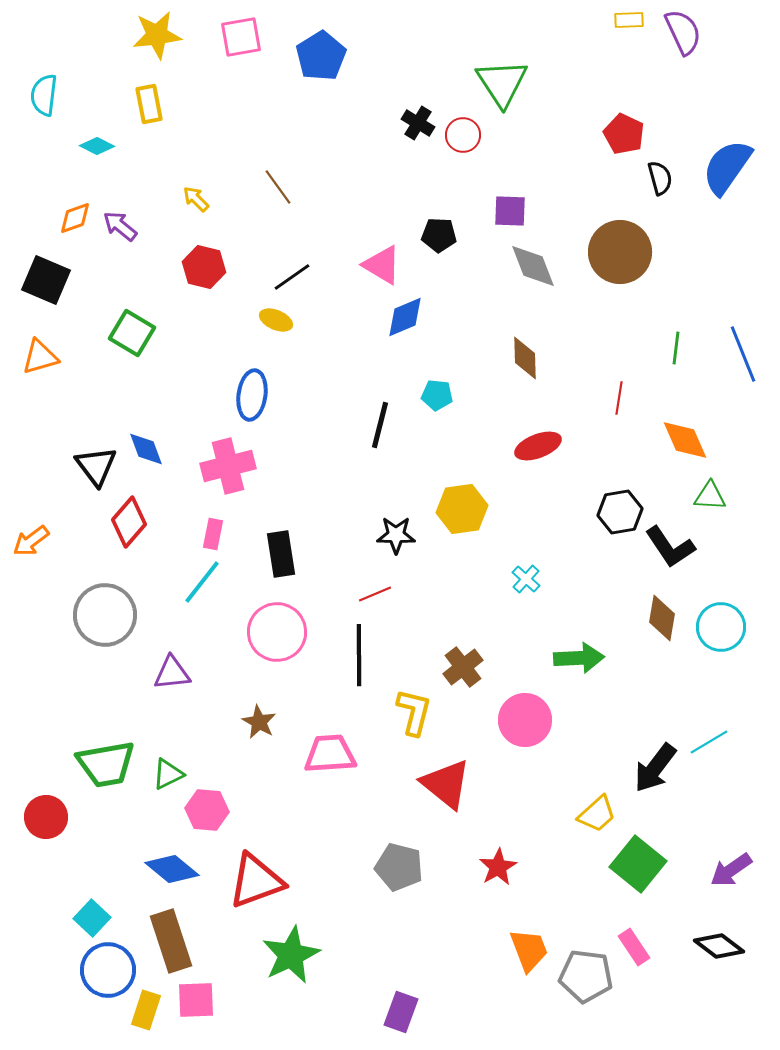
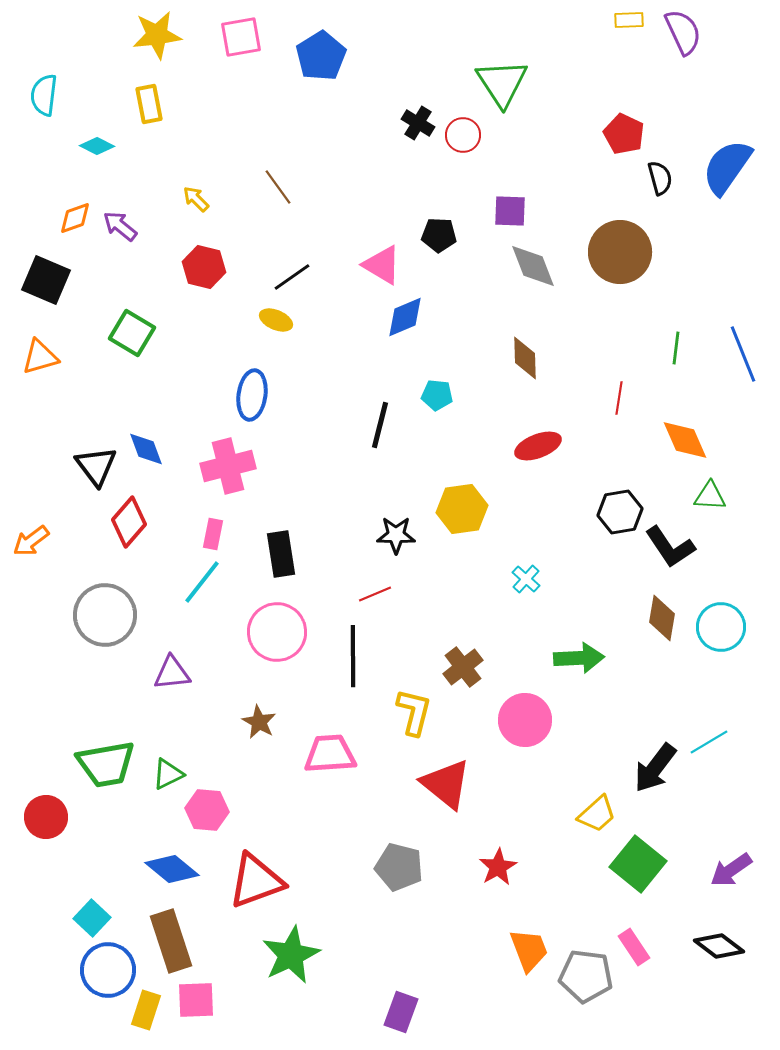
black line at (359, 655): moved 6 px left, 1 px down
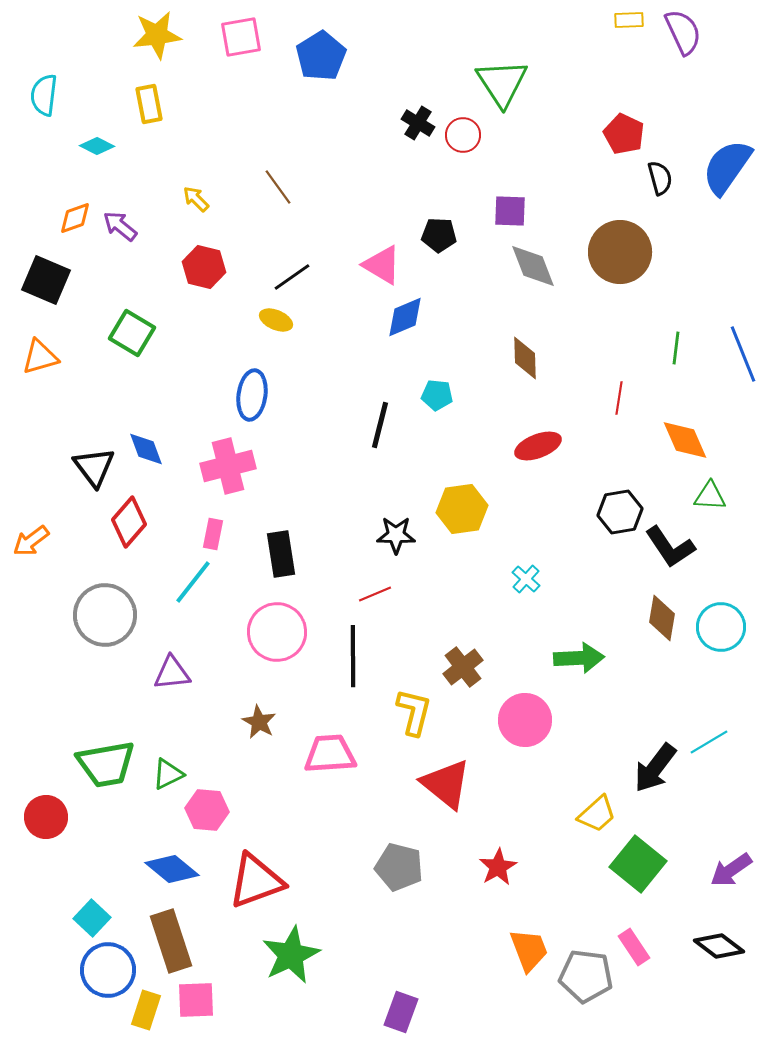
black triangle at (96, 466): moved 2 px left, 1 px down
cyan line at (202, 582): moved 9 px left
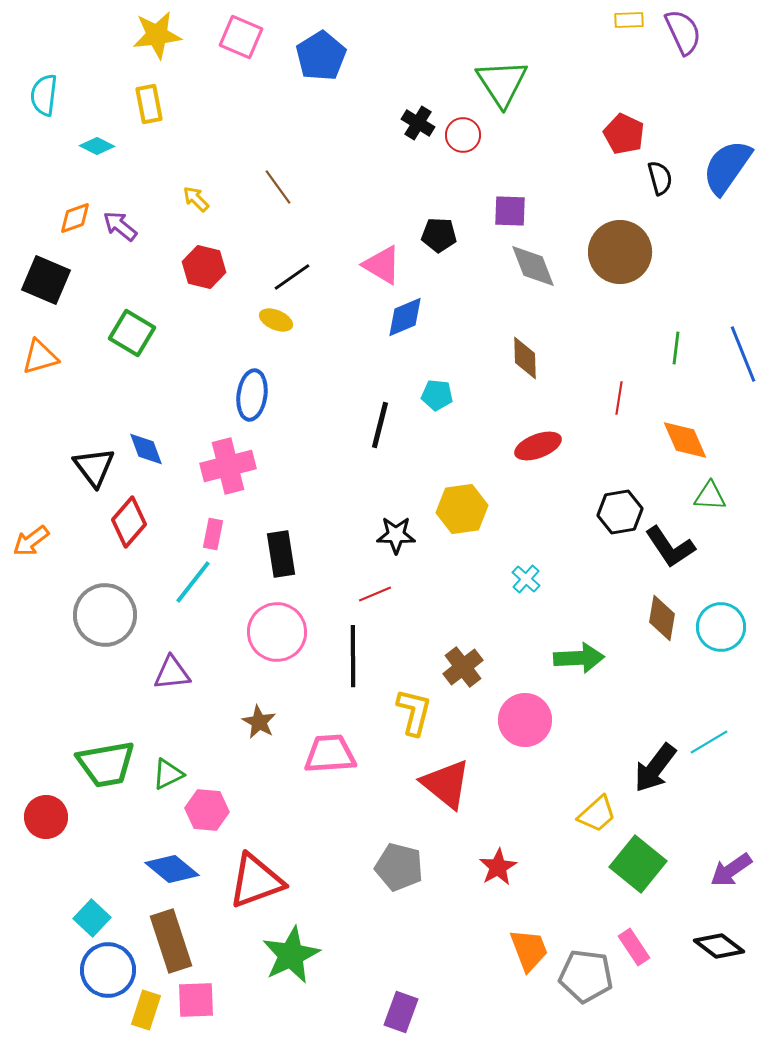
pink square at (241, 37): rotated 33 degrees clockwise
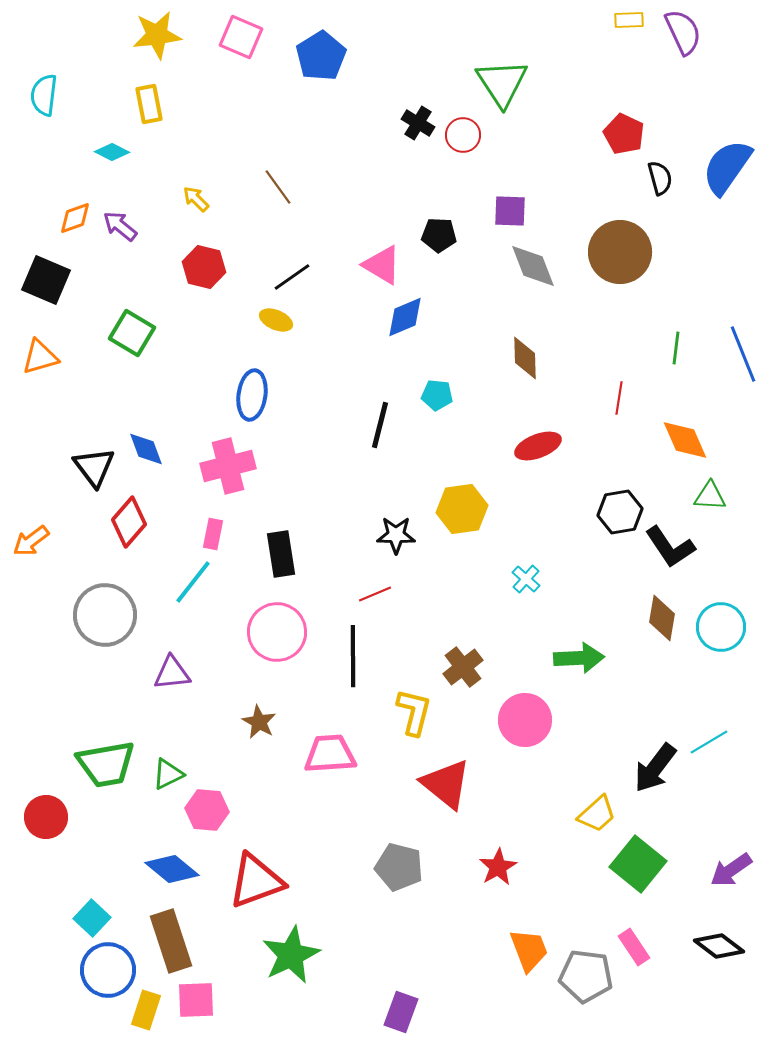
cyan diamond at (97, 146): moved 15 px right, 6 px down
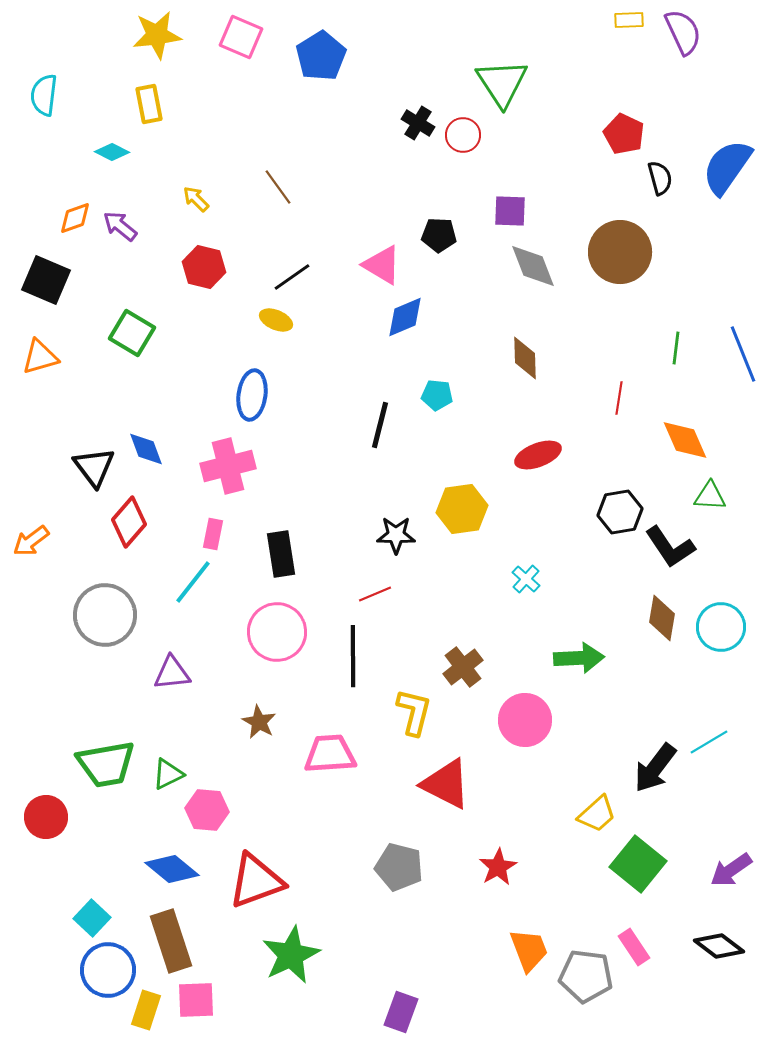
red ellipse at (538, 446): moved 9 px down
red triangle at (446, 784): rotated 12 degrees counterclockwise
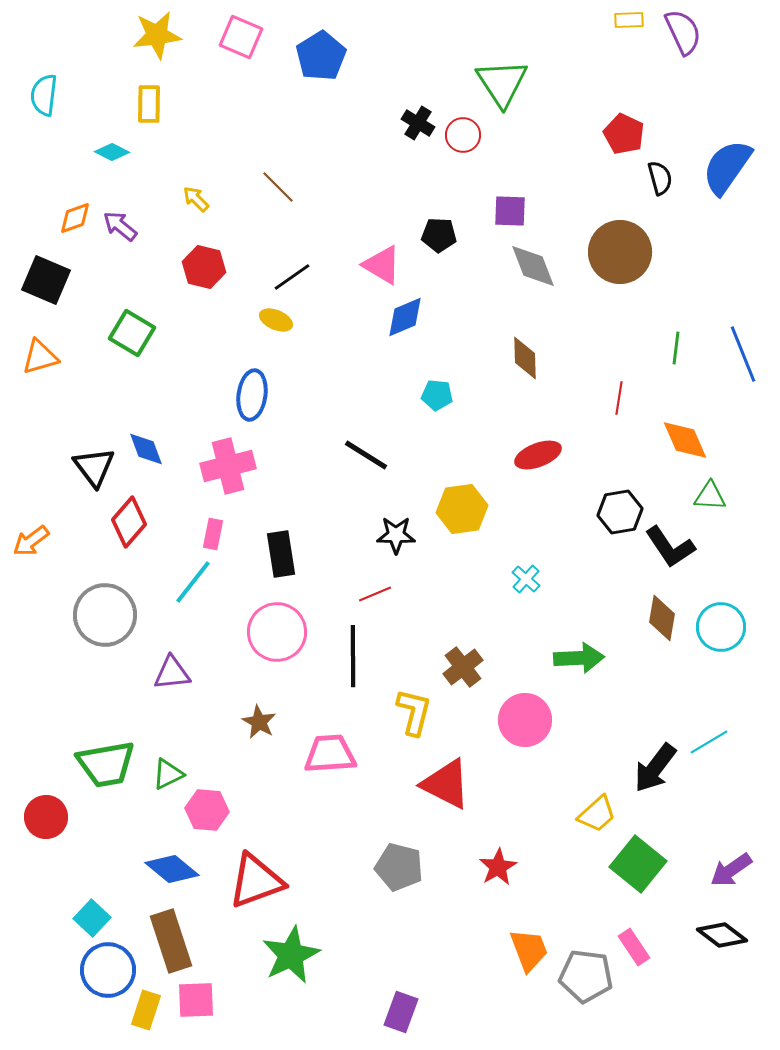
yellow rectangle at (149, 104): rotated 12 degrees clockwise
brown line at (278, 187): rotated 9 degrees counterclockwise
black line at (380, 425): moved 14 px left, 30 px down; rotated 72 degrees counterclockwise
black diamond at (719, 946): moved 3 px right, 11 px up
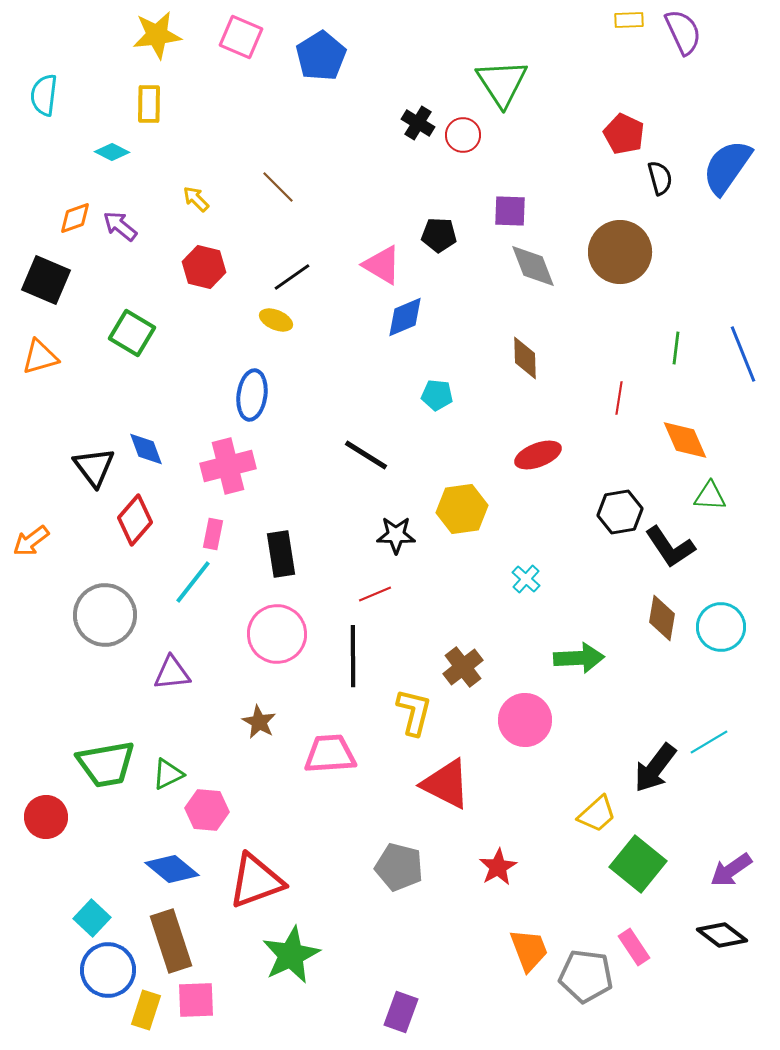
red diamond at (129, 522): moved 6 px right, 2 px up
pink circle at (277, 632): moved 2 px down
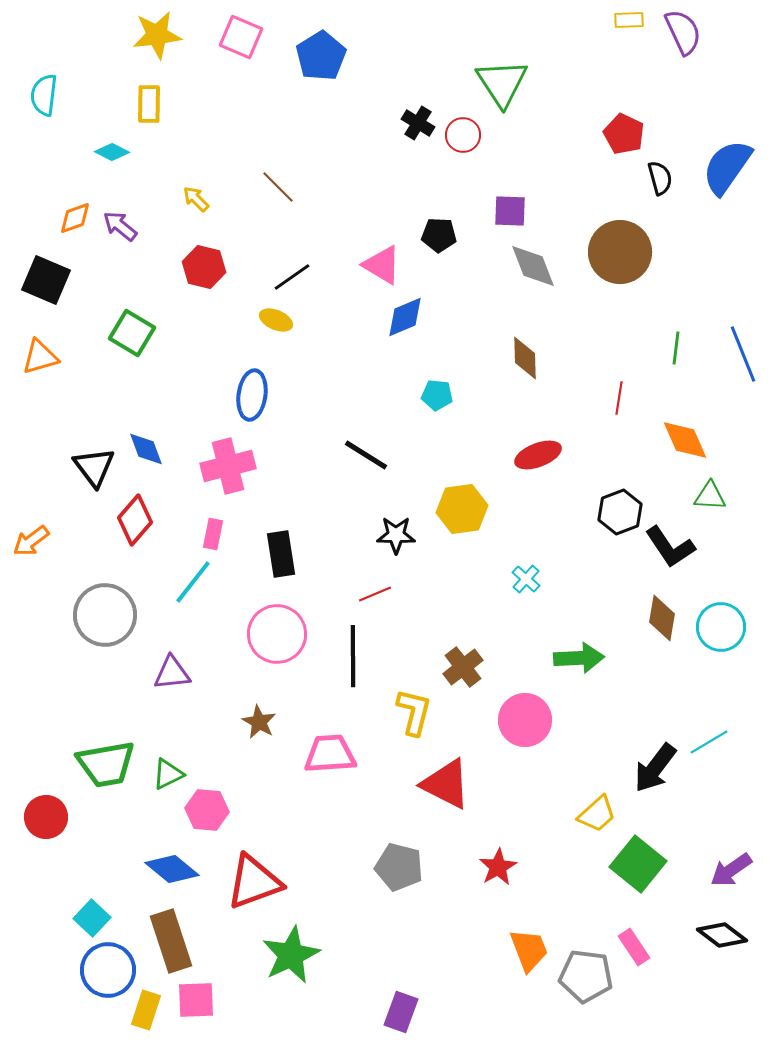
black hexagon at (620, 512): rotated 12 degrees counterclockwise
red triangle at (256, 881): moved 2 px left, 1 px down
